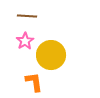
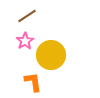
brown line: rotated 36 degrees counterclockwise
orange L-shape: moved 1 px left
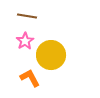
brown line: rotated 42 degrees clockwise
orange L-shape: moved 3 px left, 4 px up; rotated 20 degrees counterclockwise
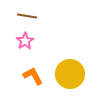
yellow circle: moved 19 px right, 19 px down
orange L-shape: moved 3 px right, 2 px up
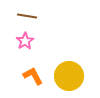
yellow circle: moved 1 px left, 2 px down
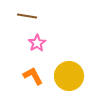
pink star: moved 12 px right, 2 px down
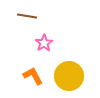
pink star: moved 7 px right
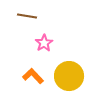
orange L-shape: rotated 15 degrees counterclockwise
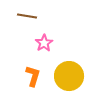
orange L-shape: rotated 60 degrees clockwise
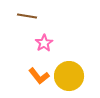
orange L-shape: moved 6 px right; rotated 125 degrees clockwise
